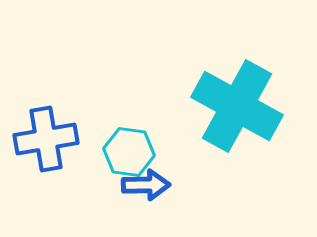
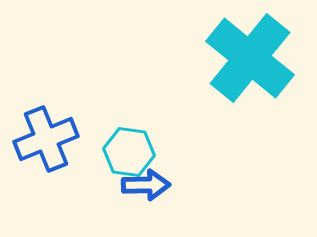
cyan cross: moved 13 px right, 48 px up; rotated 10 degrees clockwise
blue cross: rotated 12 degrees counterclockwise
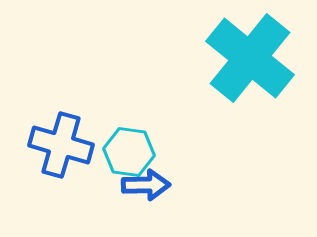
blue cross: moved 15 px right, 6 px down; rotated 38 degrees clockwise
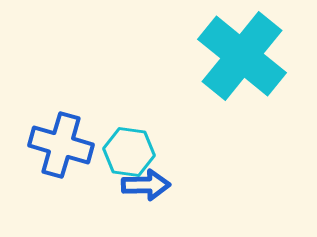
cyan cross: moved 8 px left, 2 px up
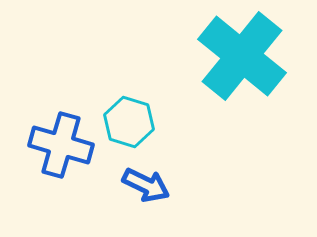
cyan hexagon: moved 30 px up; rotated 9 degrees clockwise
blue arrow: rotated 27 degrees clockwise
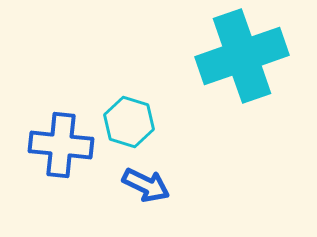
cyan cross: rotated 32 degrees clockwise
blue cross: rotated 10 degrees counterclockwise
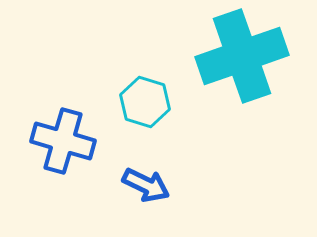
cyan hexagon: moved 16 px right, 20 px up
blue cross: moved 2 px right, 4 px up; rotated 10 degrees clockwise
